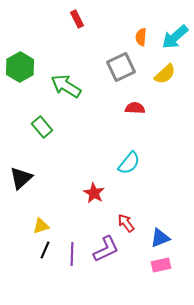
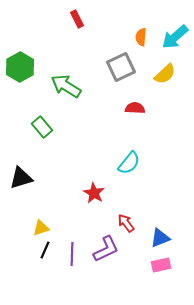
black triangle: rotated 25 degrees clockwise
yellow triangle: moved 2 px down
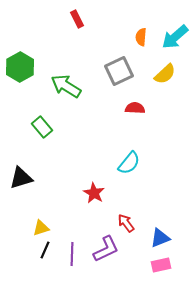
gray square: moved 2 px left, 4 px down
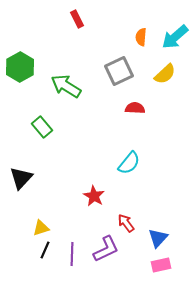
black triangle: rotated 30 degrees counterclockwise
red star: moved 3 px down
blue triangle: moved 2 px left; rotated 25 degrees counterclockwise
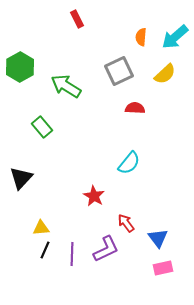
yellow triangle: rotated 12 degrees clockwise
blue triangle: rotated 20 degrees counterclockwise
pink rectangle: moved 2 px right, 3 px down
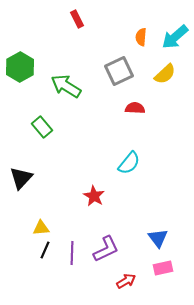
red arrow: moved 58 px down; rotated 96 degrees clockwise
purple line: moved 1 px up
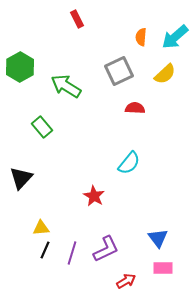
purple line: rotated 15 degrees clockwise
pink rectangle: rotated 12 degrees clockwise
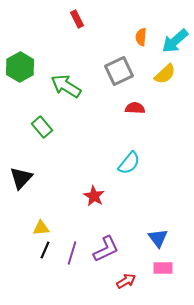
cyan arrow: moved 4 px down
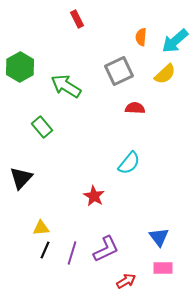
blue triangle: moved 1 px right, 1 px up
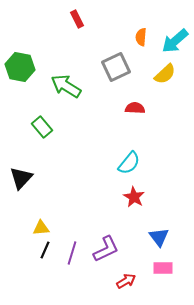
green hexagon: rotated 20 degrees counterclockwise
gray square: moved 3 px left, 4 px up
red star: moved 40 px right, 1 px down
